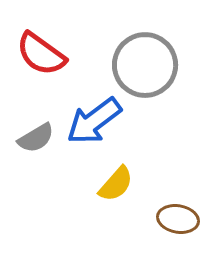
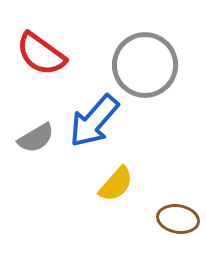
blue arrow: rotated 12 degrees counterclockwise
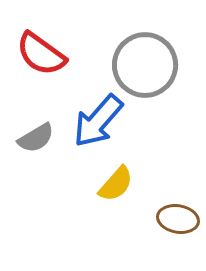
blue arrow: moved 4 px right
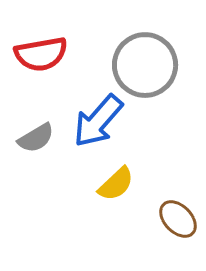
red semicircle: rotated 46 degrees counterclockwise
yellow semicircle: rotated 6 degrees clockwise
brown ellipse: rotated 36 degrees clockwise
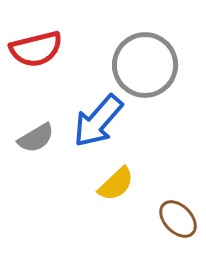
red semicircle: moved 5 px left, 5 px up; rotated 4 degrees counterclockwise
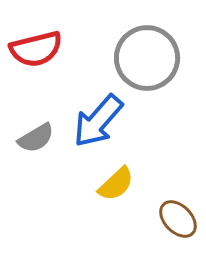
gray circle: moved 2 px right, 7 px up
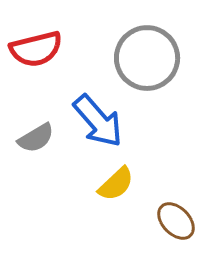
blue arrow: rotated 82 degrees counterclockwise
brown ellipse: moved 2 px left, 2 px down
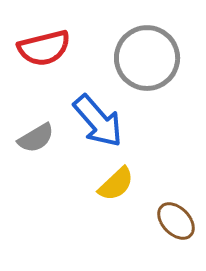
red semicircle: moved 8 px right, 1 px up
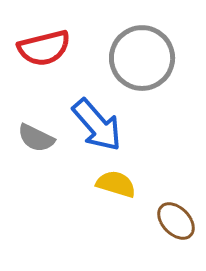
gray circle: moved 5 px left
blue arrow: moved 1 px left, 4 px down
gray semicircle: rotated 57 degrees clockwise
yellow semicircle: rotated 120 degrees counterclockwise
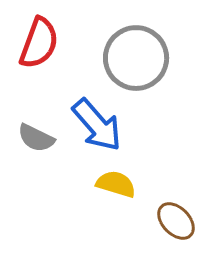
red semicircle: moved 5 px left, 5 px up; rotated 56 degrees counterclockwise
gray circle: moved 6 px left
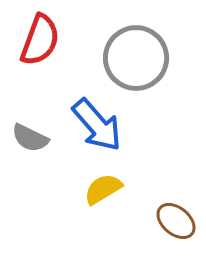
red semicircle: moved 1 px right, 3 px up
gray semicircle: moved 6 px left
yellow semicircle: moved 13 px left, 5 px down; rotated 48 degrees counterclockwise
brown ellipse: rotated 6 degrees counterclockwise
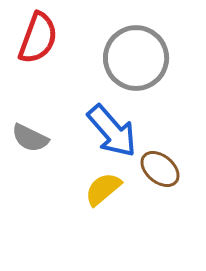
red semicircle: moved 2 px left, 2 px up
blue arrow: moved 15 px right, 6 px down
yellow semicircle: rotated 9 degrees counterclockwise
brown ellipse: moved 16 px left, 52 px up
